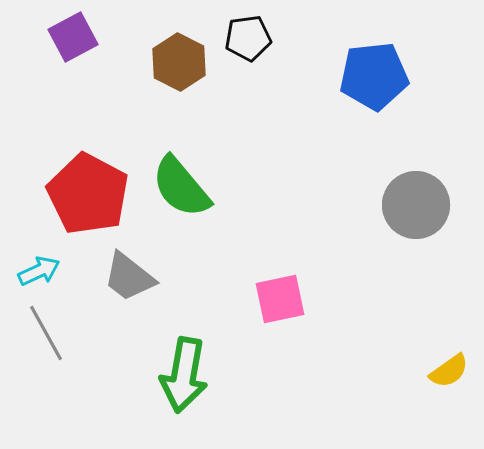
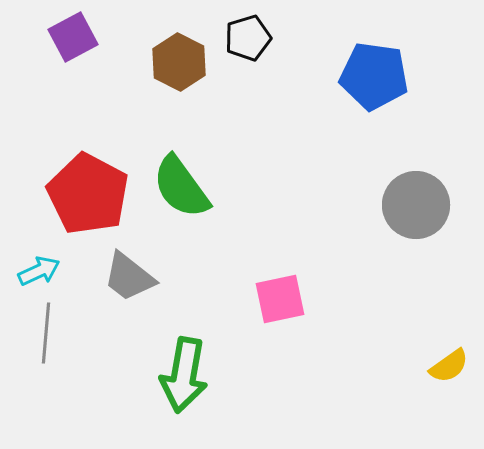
black pentagon: rotated 9 degrees counterclockwise
blue pentagon: rotated 14 degrees clockwise
green semicircle: rotated 4 degrees clockwise
gray line: rotated 34 degrees clockwise
yellow semicircle: moved 5 px up
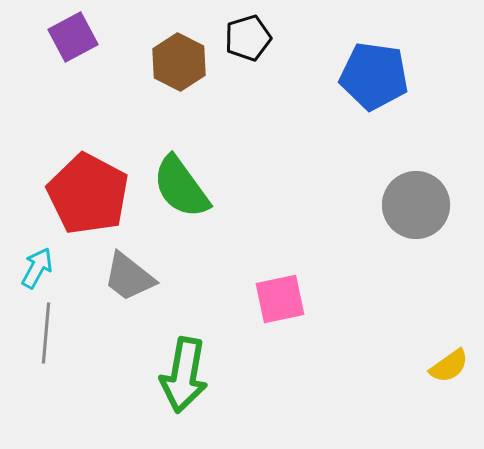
cyan arrow: moved 2 px left, 3 px up; rotated 36 degrees counterclockwise
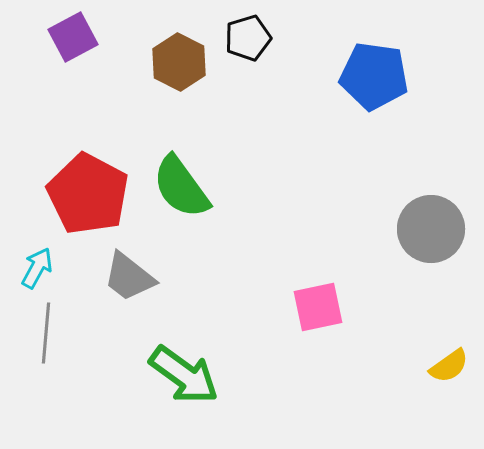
gray circle: moved 15 px right, 24 px down
pink square: moved 38 px right, 8 px down
green arrow: rotated 64 degrees counterclockwise
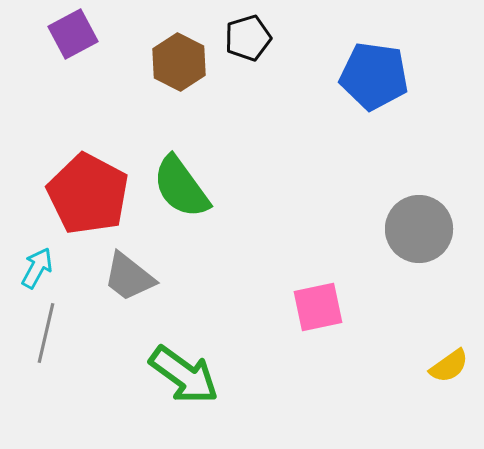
purple square: moved 3 px up
gray circle: moved 12 px left
gray line: rotated 8 degrees clockwise
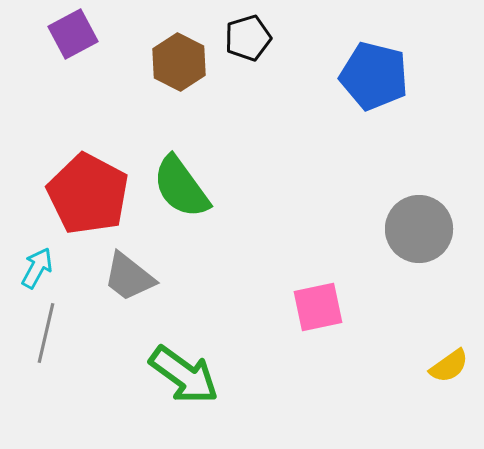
blue pentagon: rotated 6 degrees clockwise
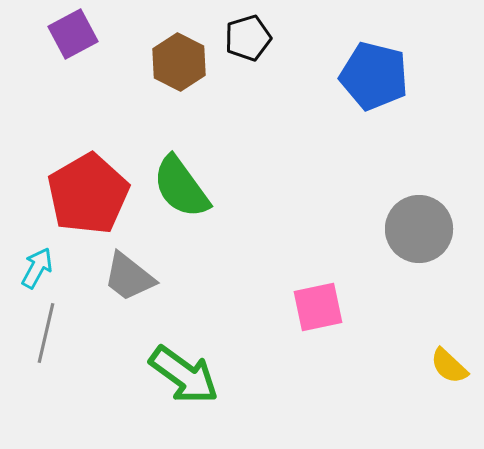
red pentagon: rotated 14 degrees clockwise
yellow semicircle: rotated 78 degrees clockwise
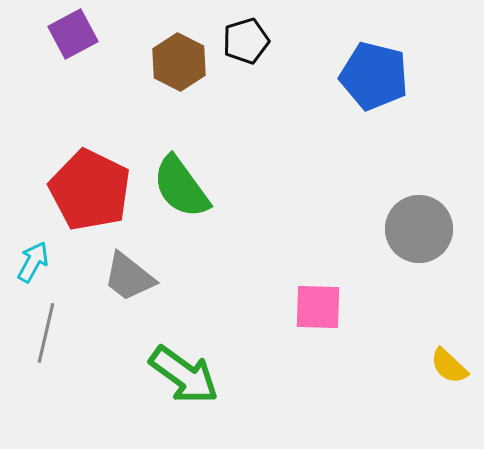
black pentagon: moved 2 px left, 3 px down
red pentagon: moved 2 px right, 4 px up; rotated 16 degrees counterclockwise
cyan arrow: moved 4 px left, 6 px up
pink square: rotated 14 degrees clockwise
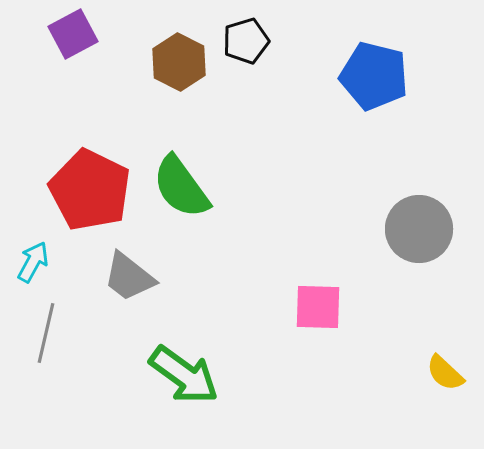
yellow semicircle: moved 4 px left, 7 px down
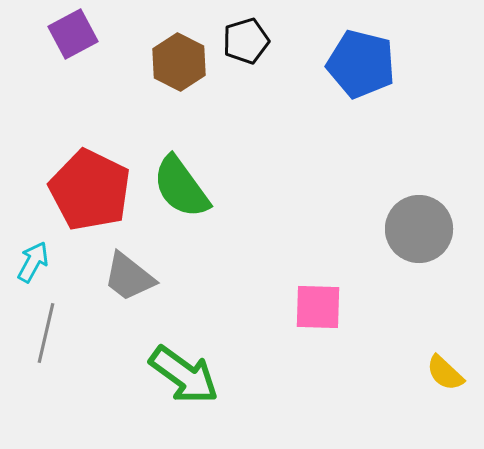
blue pentagon: moved 13 px left, 12 px up
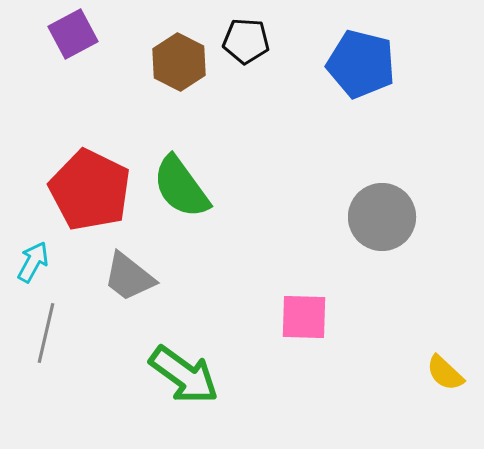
black pentagon: rotated 21 degrees clockwise
gray circle: moved 37 px left, 12 px up
pink square: moved 14 px left, 10 px down
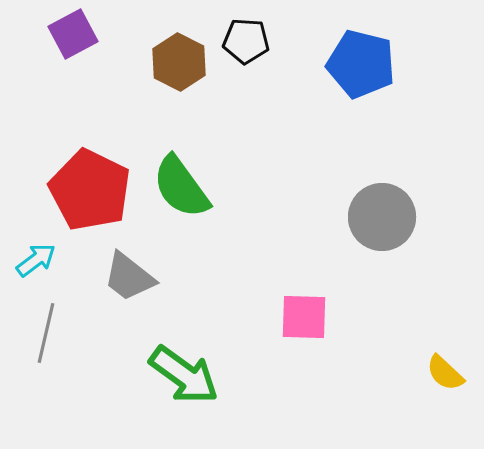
cyan arrow: moved 3 px right, 2 px up; rotated 24 degrees clockwise
